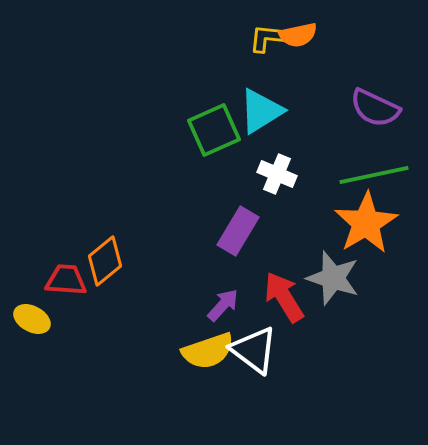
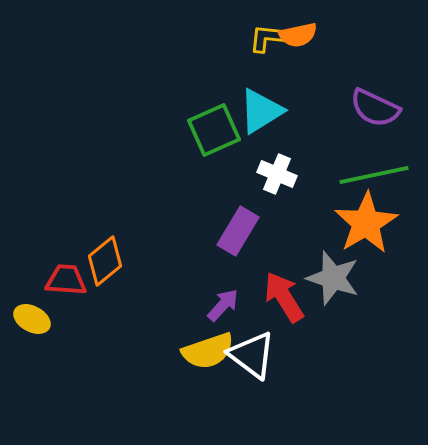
white triangle: moved 2 px left, 5 px down
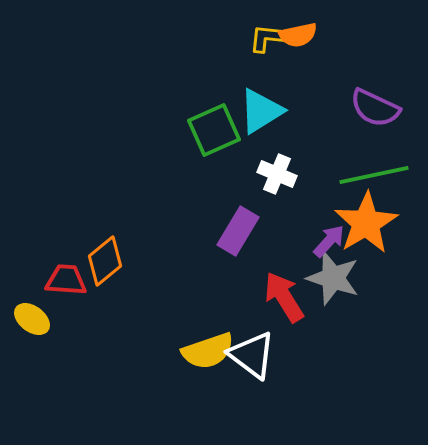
purple arrow: moved 106 px right, 64 px up
yellow ellipse: rotated 9 degrees clockwise
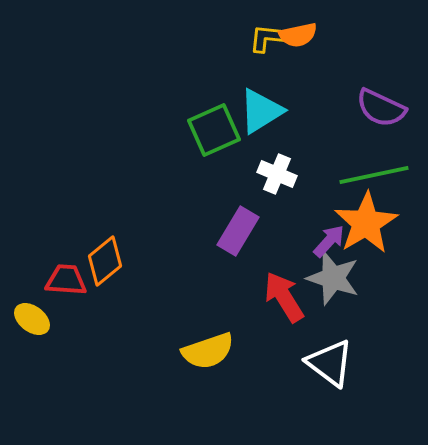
purple semicircle: moved 6 px right
white triangle: moved 78 px right, 8 px down
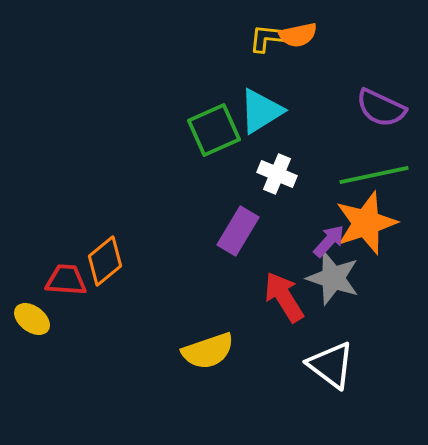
orange star: rotated 12 degrees clockwise
white triangle: moved 1 px right, 2 px down
